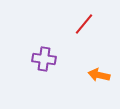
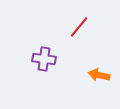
red line: moved 5 px left, 3 px down
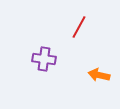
red line: rotated 10 degrees counterclockwise
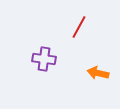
orange arrow: moved 1 px left, 2 px up
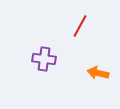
red line: moved 1 px right, 1 px up
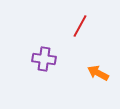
orange arrow: rotated 15 degrees clockwise
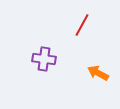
red line: moved 2 px right, 1 px up
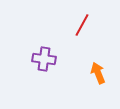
orange arrow: rotated 40 degrees clockwise
